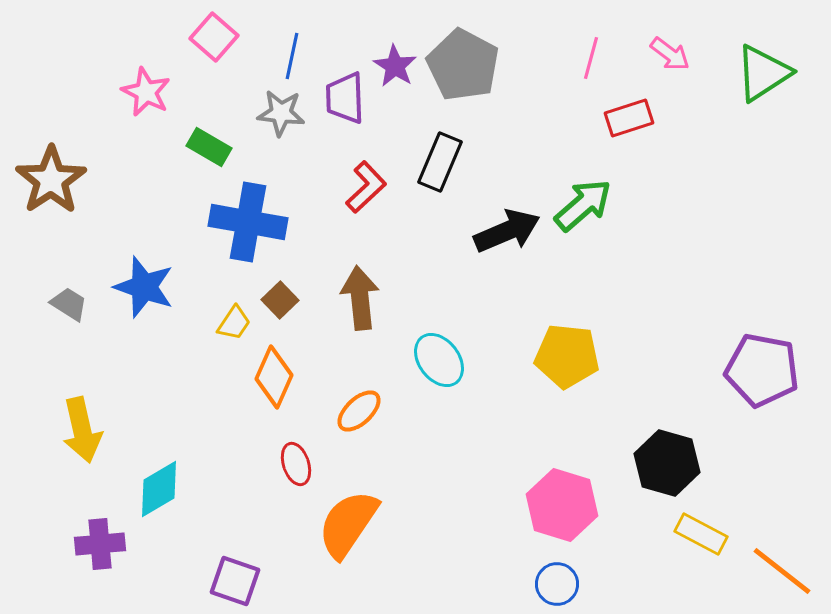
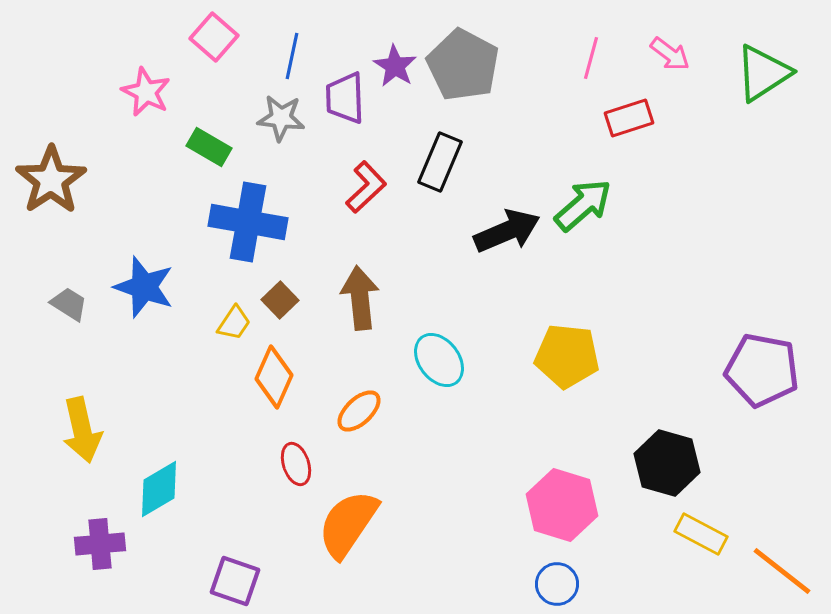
gray star: moved 5 px down
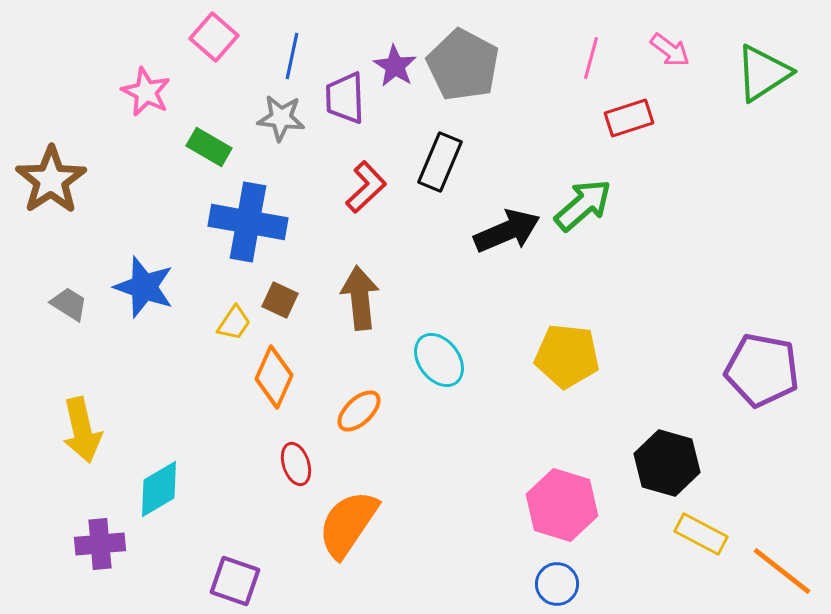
pink arrow: moved 4 px up
brown square: rotated 21 degrees counterclockwise
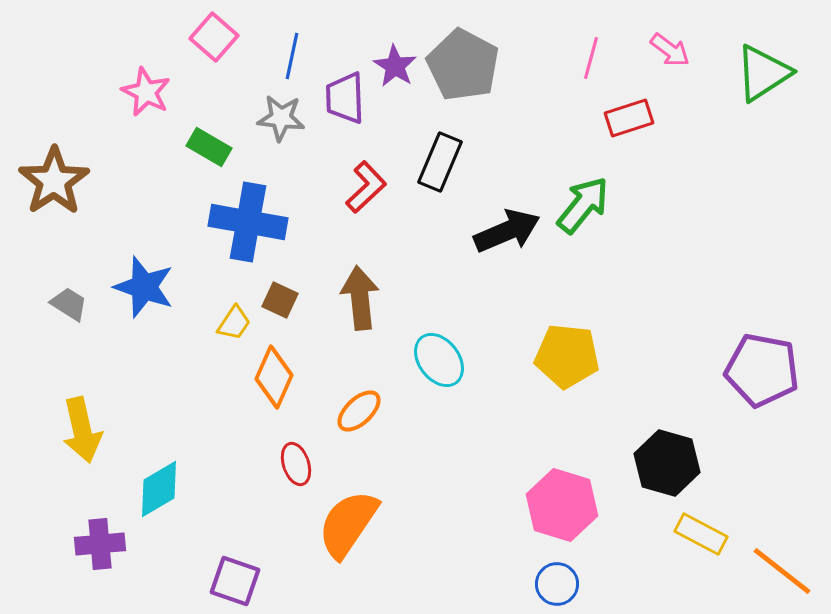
brown star: moved 3 px right, 1 px down
green arrow: rotated 10 degrees counterclockwise
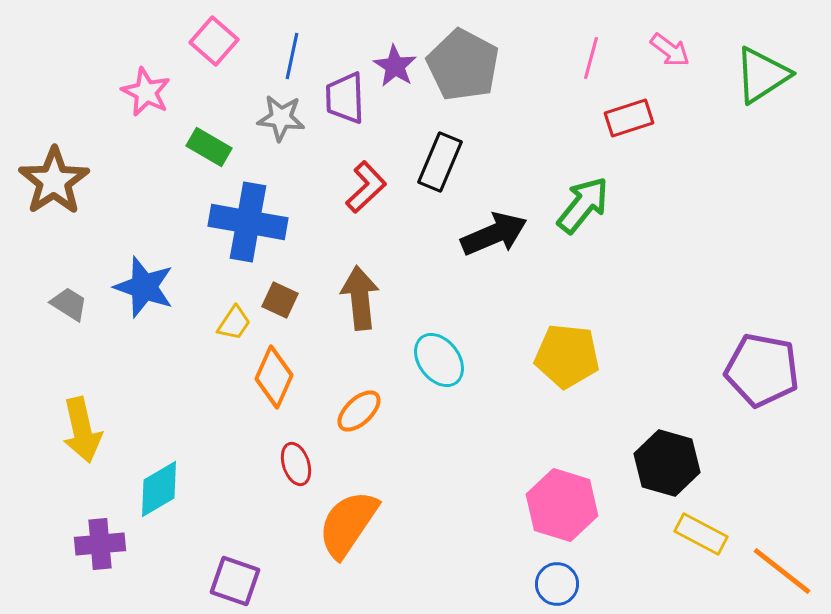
pink square: moved 4 px down
green triangle: moved 1 px left, 2 px down
black arrow: moved 13 px left, 3 px down
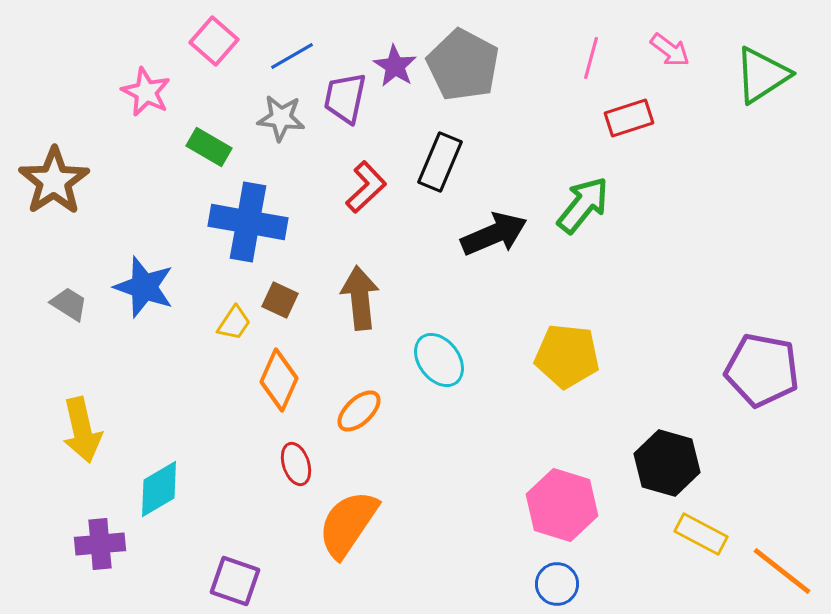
blue line: rotated 48 degrees clockwise
purple trapezoid: rotated 14 degrees clockwise
orange diamond: moved 5 px right, 3 px down
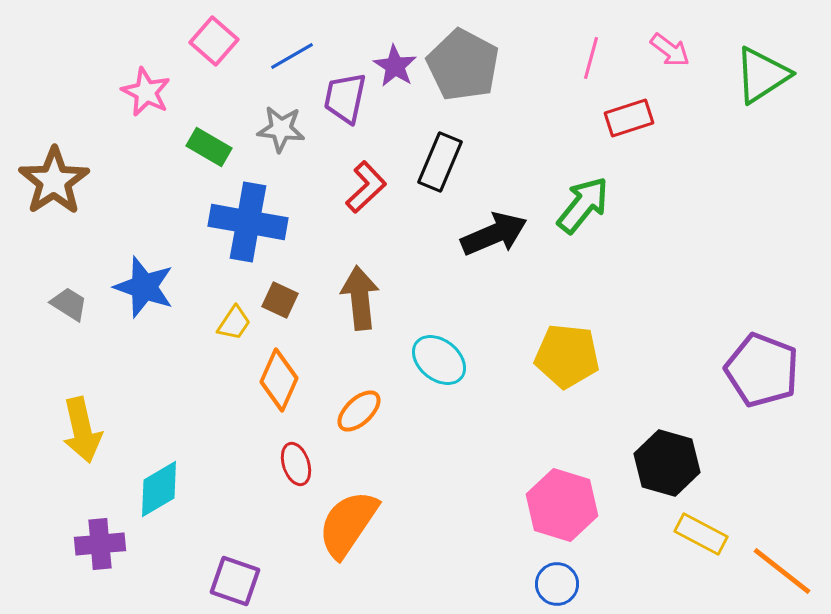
gray star: moved 11 px down
cyan ellipse: rotated 14 degrees counterclockwise
purple pentagon: rotated 10 degrees clockwise
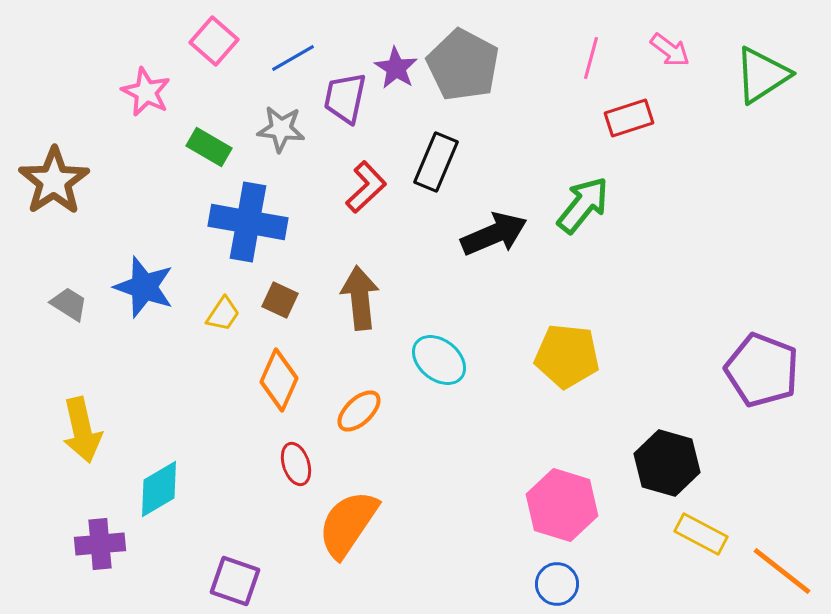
blue line: moved 1 px right, 2 px down
purple star: moved 1 px right, 2 px down
black rectangle: moved 4 px left
yellow trapezoid: moved 11 px left, 9 px up
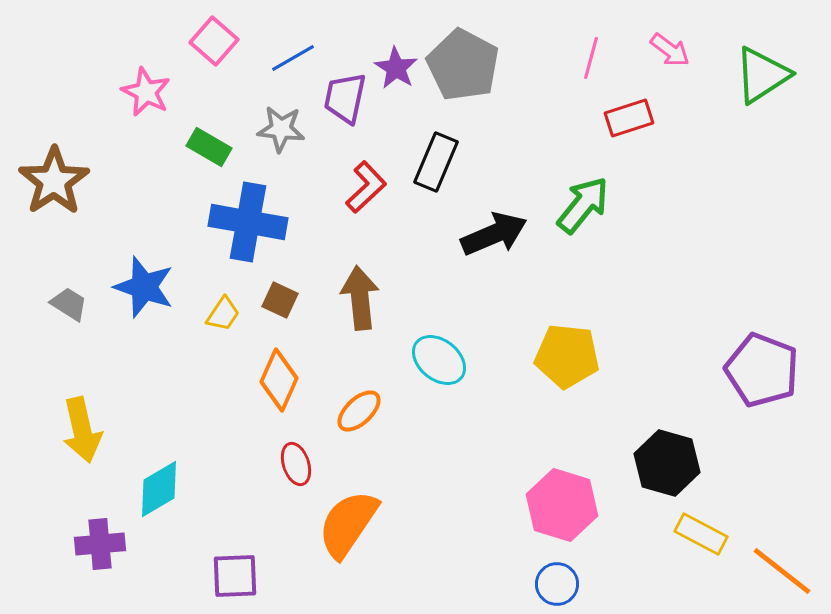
purple square: moved 5 px up; rotated 21 degrees counterclockwise
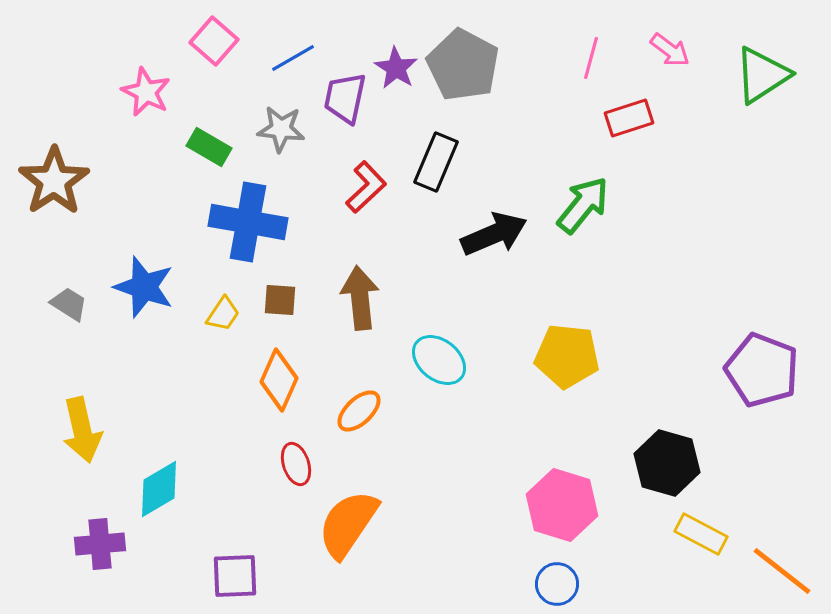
brown square: rotated 21 degrees counterclockwise
